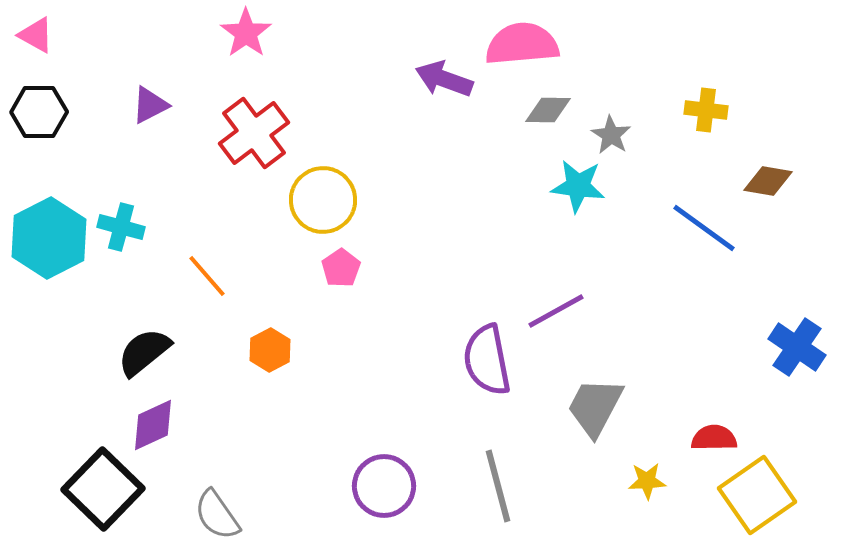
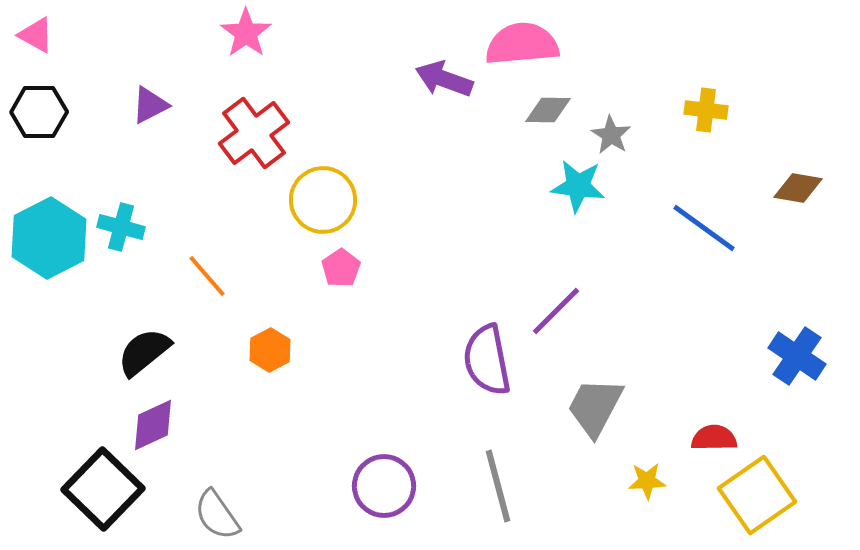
brown diamond: moved 30 px right, 7 px down
purple line: rotated 16 degrees counterclockwise
blue cross: moved 9 px down
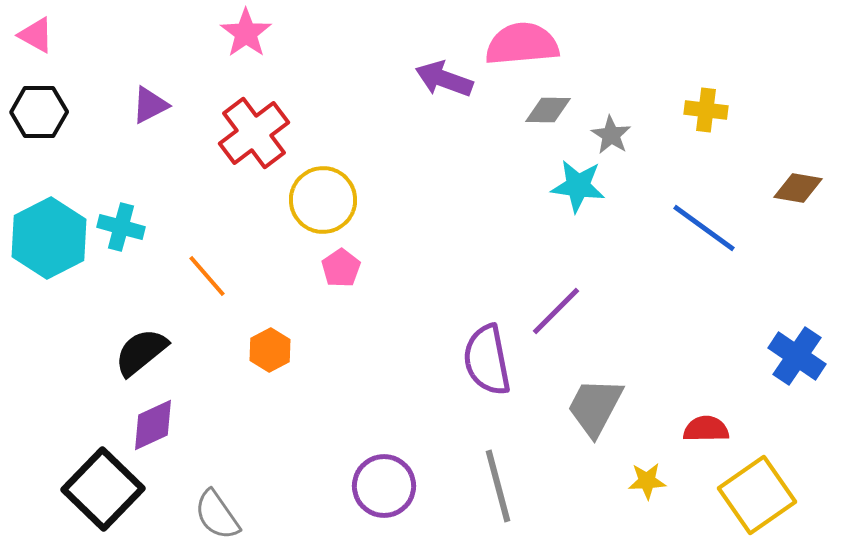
black semicircle: moved 3 px left
red semicircle: moved 8 px left, 9 px up
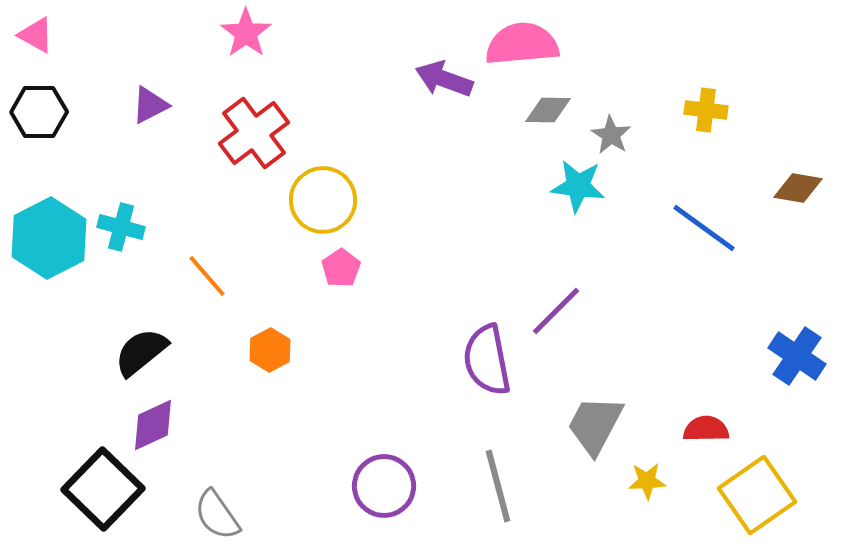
gray trapezoid: moved 18 px down
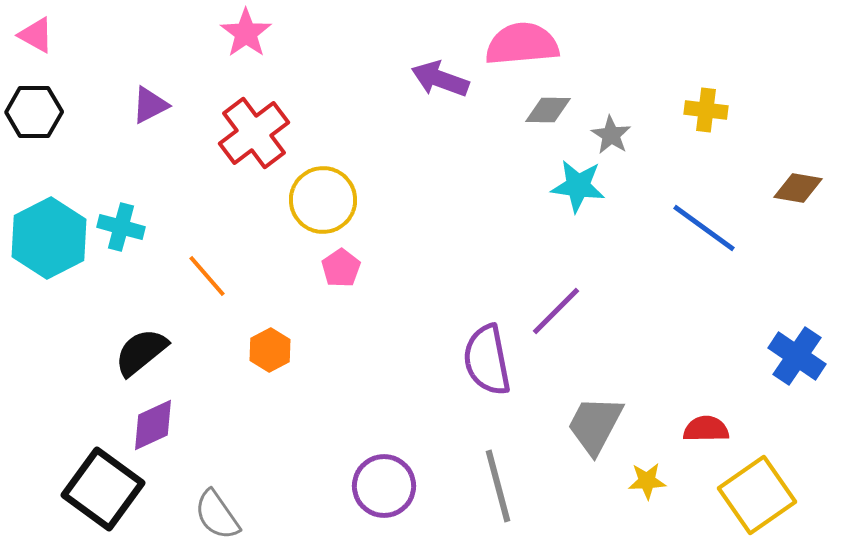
purple arrow: moved 4 px left
black hexagon: moved 5 px left
black square: rotated 8 degrees counterclockwise
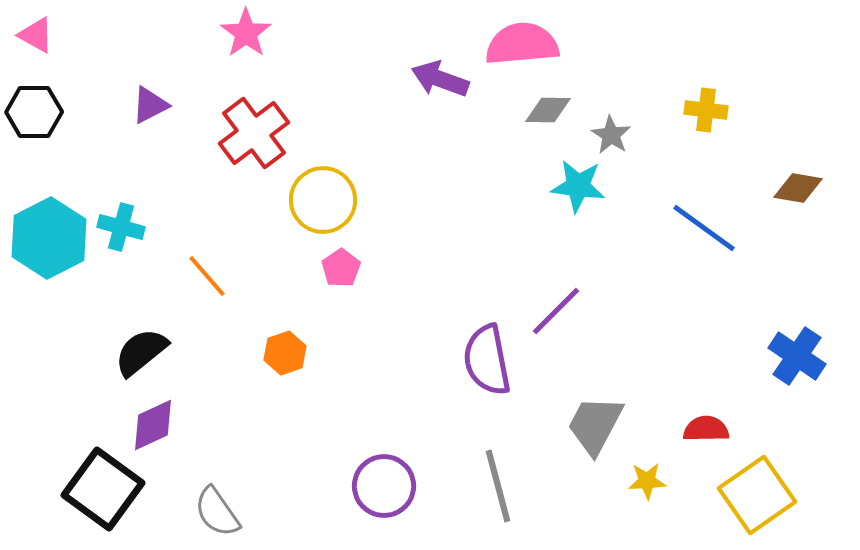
orange hexagon: moved 15 px right, 3 px down; rotated 9 degrees clockwise
gray semicircle: moved 3 px up
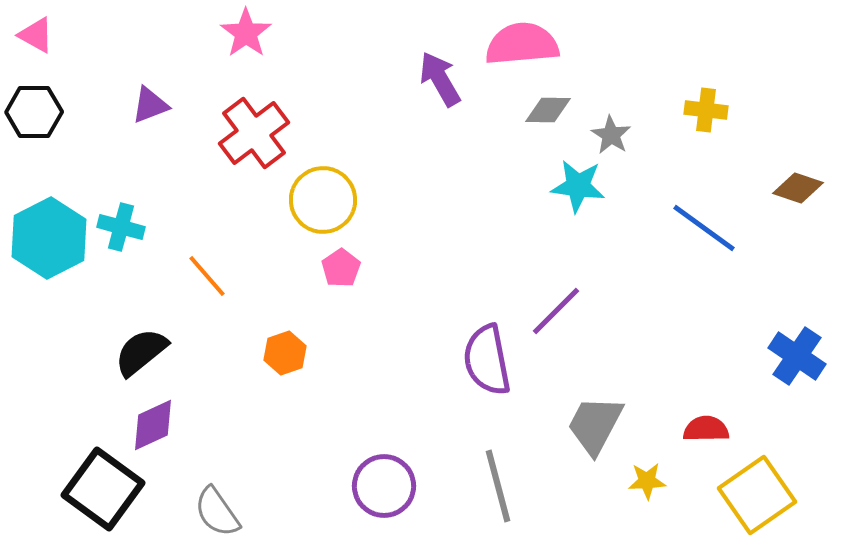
purple arrow: rotated 40 degrees clockwise
purple triangle: rotated 6 degrees clockwise
brown diamond: rotated 9 degrees clockwise
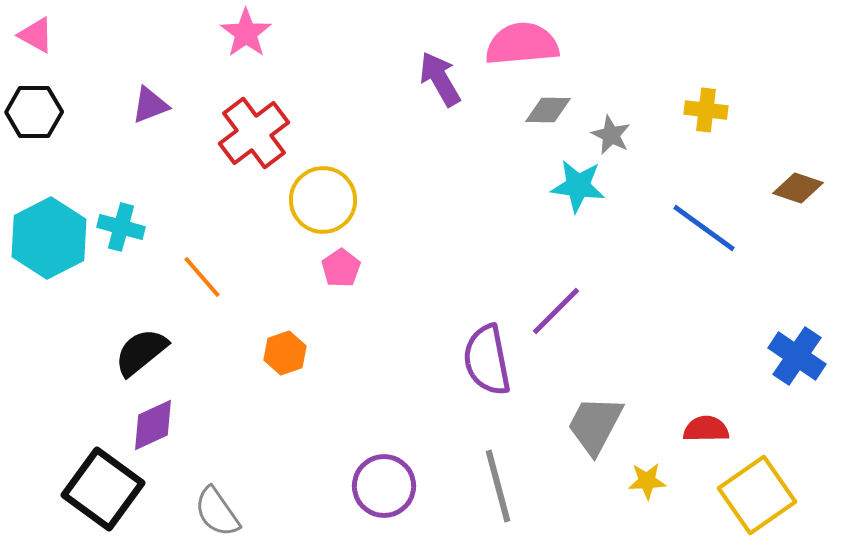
gray star: rotated 6 degrees counterclockwise
orange line: moved 5 px left, 1 px down
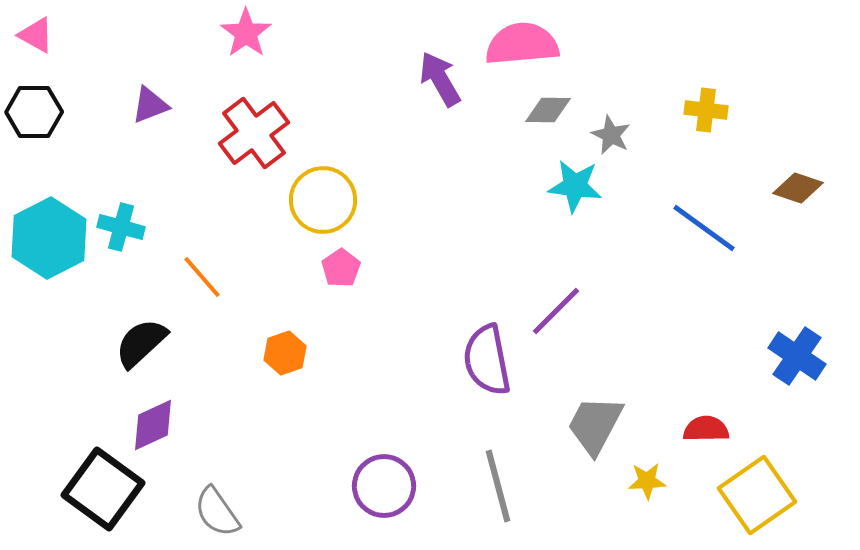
cyan star: moved 3 px left
black semicircle: moved 9 px up; rotated 4 degrees counterclockwise
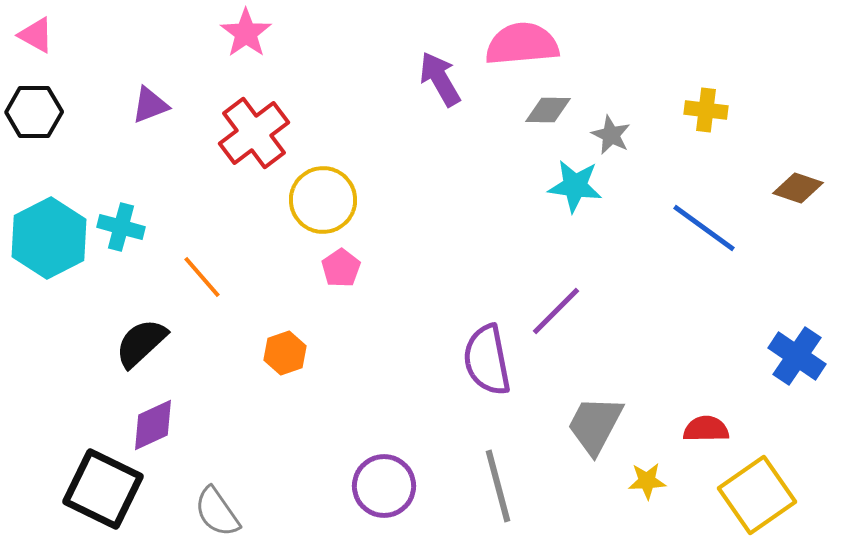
black square: rotated 10 degrees counterclockwise
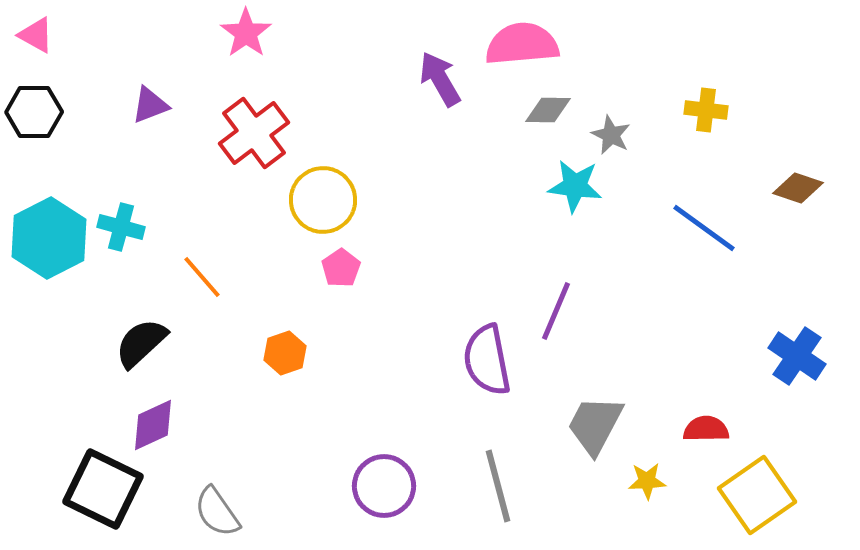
purple line: rotated 22 degrees counterclockwise
